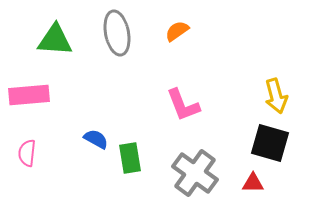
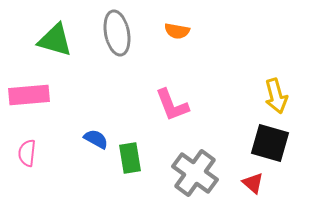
orange semicircle: rotated 135 degrees counterclockwise
green triangle: rotated 12 degrees clockwise
pink L-shape: moved 11 px left
red triangle: rotated 40 degrees clockwise
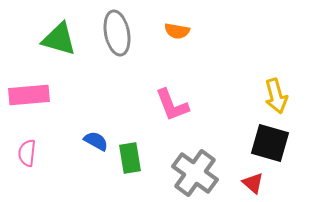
green triangle: moved 4 px right, 1 px up
blue semicircle: moved 2 px down
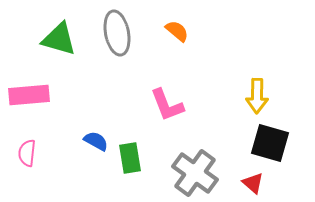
orange semicircle: rotated 150 degrees counterclockwise
yellow arrow: moved 19 px left; rotated 16 degrees clockwise
pink L-shape: moved 5 px left
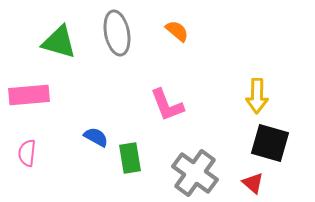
green triangle: moved 3 px down
blue semicircle: moved 4 px up
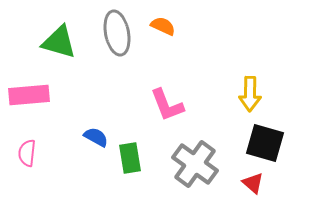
orange semicircle: moved 14 px left, 5 px up; rotated 15 degrees counterclockwise
yellow arrow: moved 7 px left, 2 px up
black square: moved 5 px left
gray cross: moved 9 px up
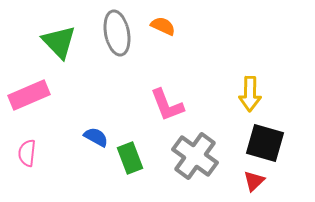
green triangle: rotated 30 degrees clockwise
pink rectangle: rotated 18 degrees counterclockwise
green rectangle: rotated 12 degrees counterclockwise
gray cross: moved 8 px up
red triangle: moved 1 px right, 2 px up; rotated 35 degrees clockwise
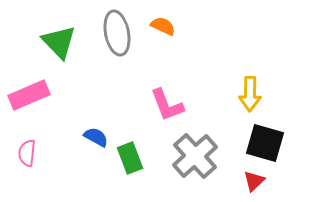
gray cross: rotated 12 degrees clockwise
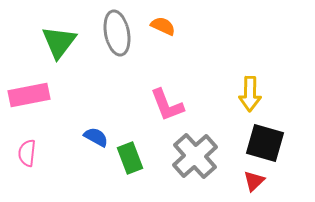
green triangle: rotated 21 degrees clockwise
pink rectangle: rotated 12 degrees clockwise
